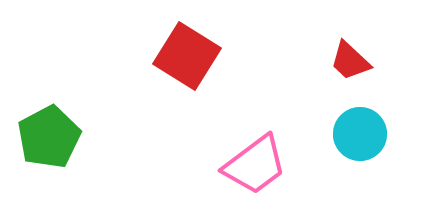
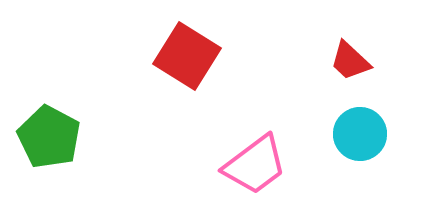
green pentagon: rotated 16 degrees counterclockwise
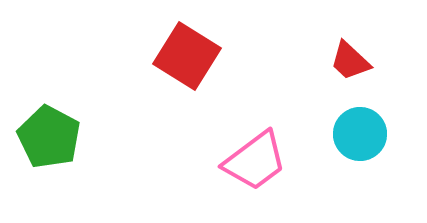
pink trapezoid: moved 4 px up
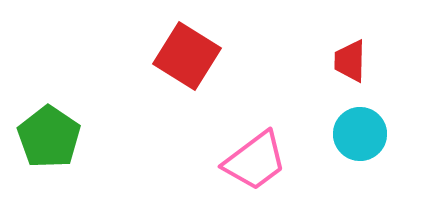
red trapezoid: rotated 48 degrees clockwise
green pentagon: rotated 6 degrees clockwise
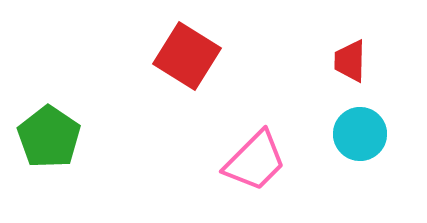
pink trapezoid: rotated 8 degrees counterclockwise
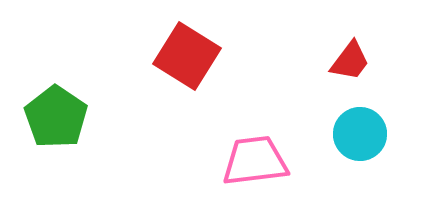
red trapezoid: rotated 144 degrees counterclockwise
green pentagon: moved 7 px right, 20 px up
pink trapezoid: rotated 142 degrees counterclockwise
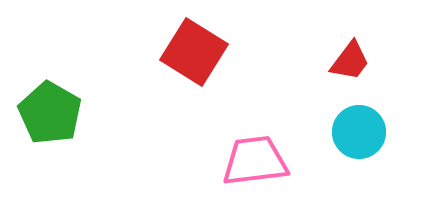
red square: moved 7 px right, 4 px up
green pentagon: moved 6 px left, 4 px up; rotated 4 degrees counterclockwise
cyan circle: moved 1 px left, 2 px up
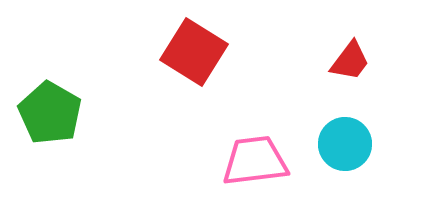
cyan circle: moved 14 px left, 12 px down
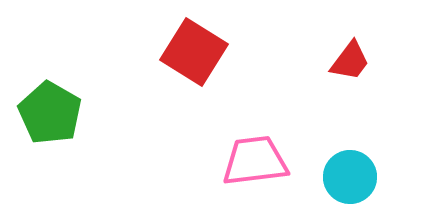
cyan circle: moved 5 px right, 33 px down
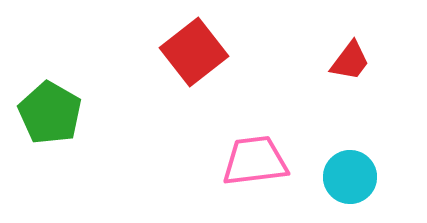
red square: rotated 20 degrees clockwise
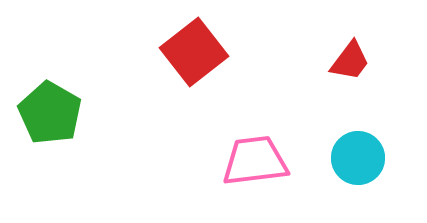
cyan circle: moved 8 px right, 19 px up
